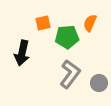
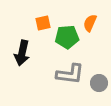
gray L-shape: rotated 60 degrees clockwise
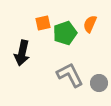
orange semicircle: moved 1 px down
green pentagon: moved 2 px left, 4 px up; rotated 15 degrees counterclockwise
gray L-shape: moved 1 px down; rotated 124 degrees counterclockwise
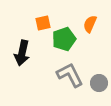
green pentagon: moved 1 px left, 6 px down
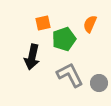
black arrow: moved 10 px right, 4 px down
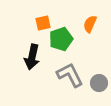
green pentagon: moved 3 px left
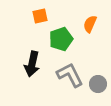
orange square: moved 3 px left, 7 px up
black arrow: moved 7 px down
gray circle: moved 1 px left, 1 px down
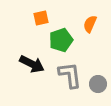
orange square: moved 1 px right, 2 px down
green pentagon: moved 1 px down
black arrow: rotated 75 degrees counterclockwise
gray L-shape: rotated 20 degrees clockwise
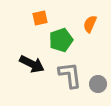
orange square: moved 1 px left
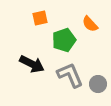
orange semicircle: rotated 66 degrees counterclockwise
green pentagon: moved 3 px right
gray L-shape: rotated 16 degrees counterclockwise
